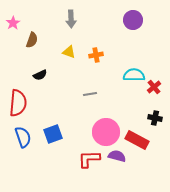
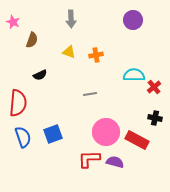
pink star: moved 1 px up; rotated 16 degrees counterclockwise
purple semicircle: moved 2 px left, 6 px down
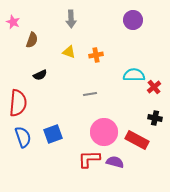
pink circle: moved 2 px left
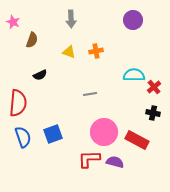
orange cross: moved 4 px up
black cross: moved 2 px left, 5 px up
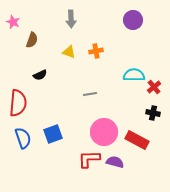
blue semicircle: moved 1 px down
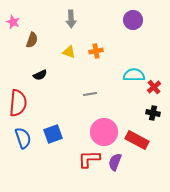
purple semicircle: rotated 84 degrees counterclockwise
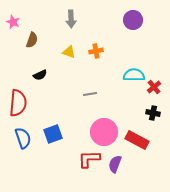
purple semicircle: moved 2 px down
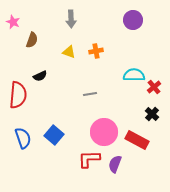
black semicircle: moved 1 px down
red semicircle: moved 8 px up
black cross: moved 1 px left, 1 px down; rotated 32 degrees clockwise
blue square: moved 1 px right, 1 px down; rotated 30 degrees counterclockwise
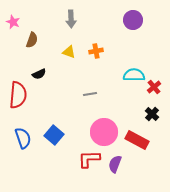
black semicircle: moved 1 px left, 2 px up
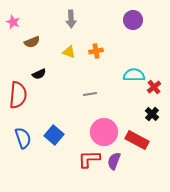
brown semicircle: moved 2 px down; rotated 49 degrees clockwise
purple semicircle: moved 1 px left, 3 px up
